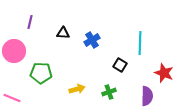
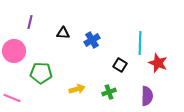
red star: moved 6 px left, 10 px up
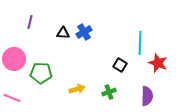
blue cross: moved 8 px left, 8 px up
pink circle: moved 8 px down
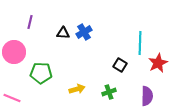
pink circle: moved 7 px up
red star: rotated 24 degrees clockwise
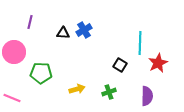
blue cross: moved 2 px up
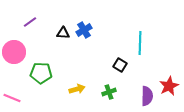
purple line: rotated 40 degrees clockwise
red star: moved 11 px right, 23 px down
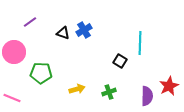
black triangle: rotated 16 degrees clockwise
black square: moved 4 px up
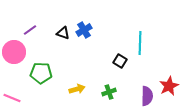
purple line: moved 8 px down
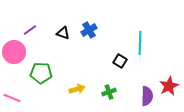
blue cross: moved 5 px right
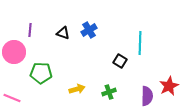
purple line: rotated 48 degrees counterclockwise
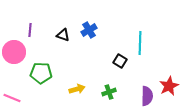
black triangle: moved 2 px down
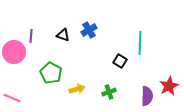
purple line: moved 1 px right, 6 px down
green pentagon: moved 10 px right; rotated 25 degrees clockwise
